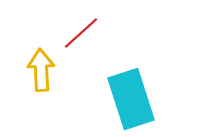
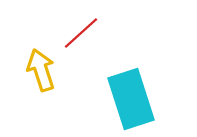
yellow arrow: rotated 15 degrees counterclockwise
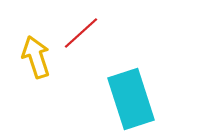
yellow arrow: moved 5 px left, 13 px up
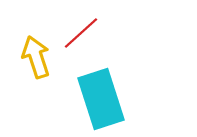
cyan rectangle: moved 30 px left
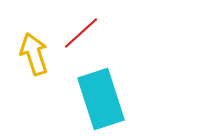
yellow arrow: moved 2 px left, 3 px up
